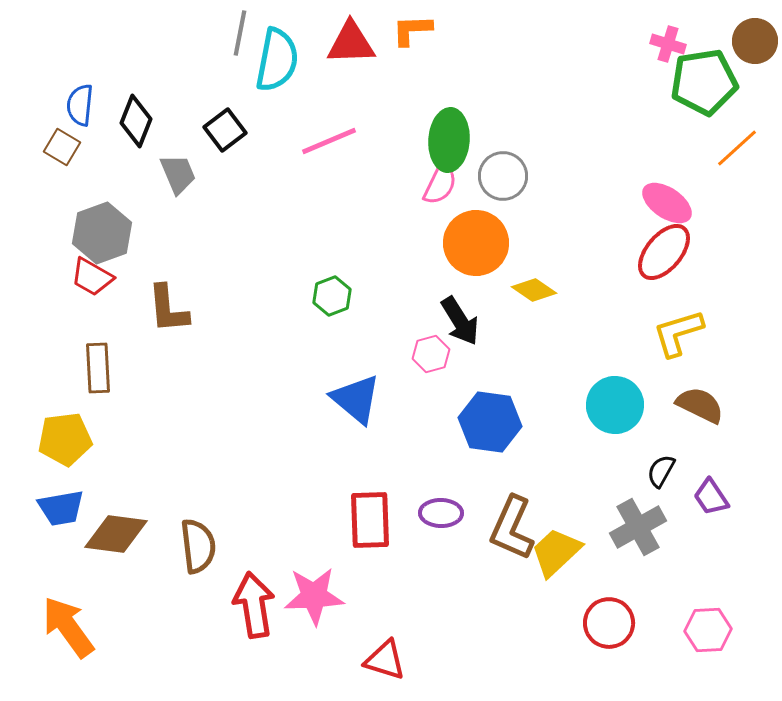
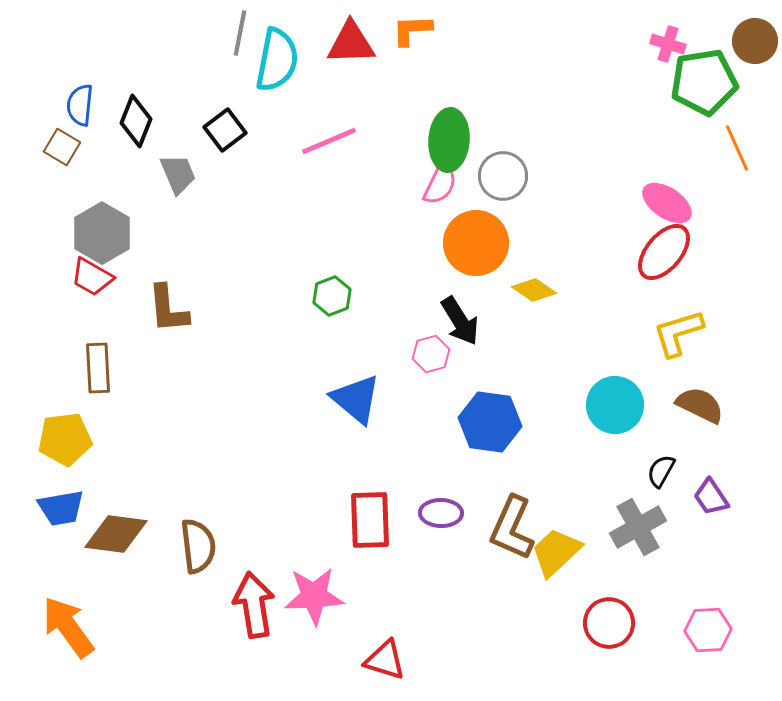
orange line at (737, 148): rotated 72 degrees counterclockwise
gray hexagon at (102, 233): rotated 10 degrees counterclockwise
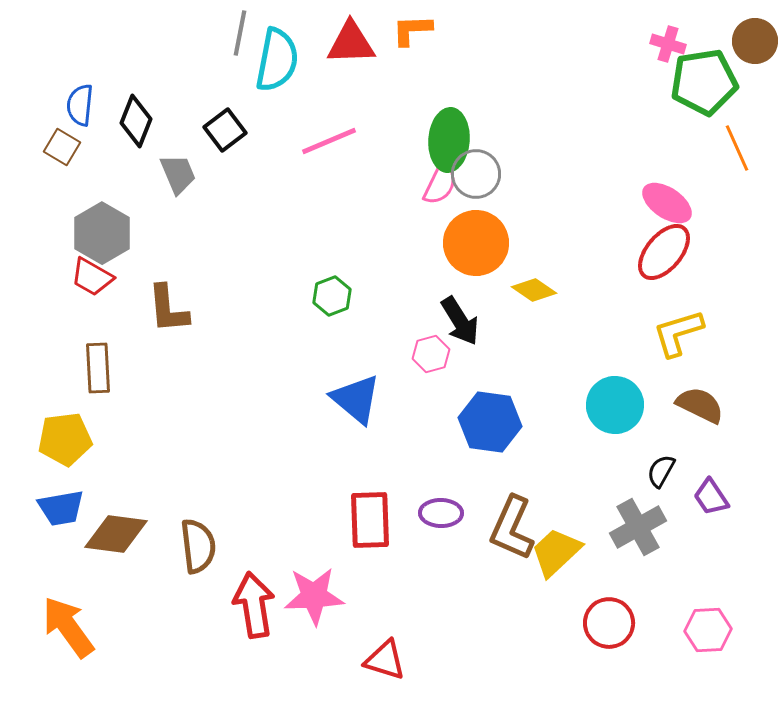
gray circle at (503, 176): moved 27 px left, 2 px up
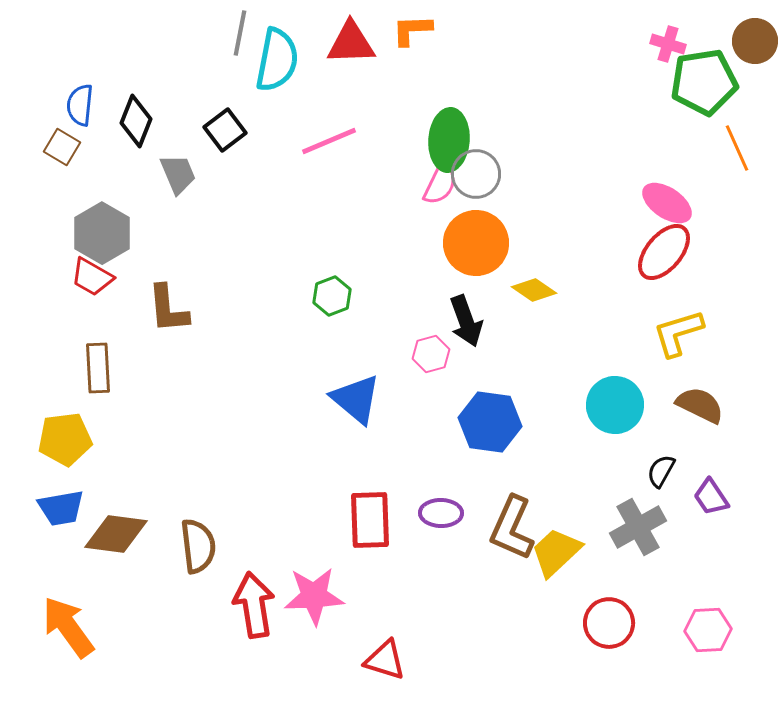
black arrow at (460, 321): moved 6 px right; rotated 12 degrees clockwise
